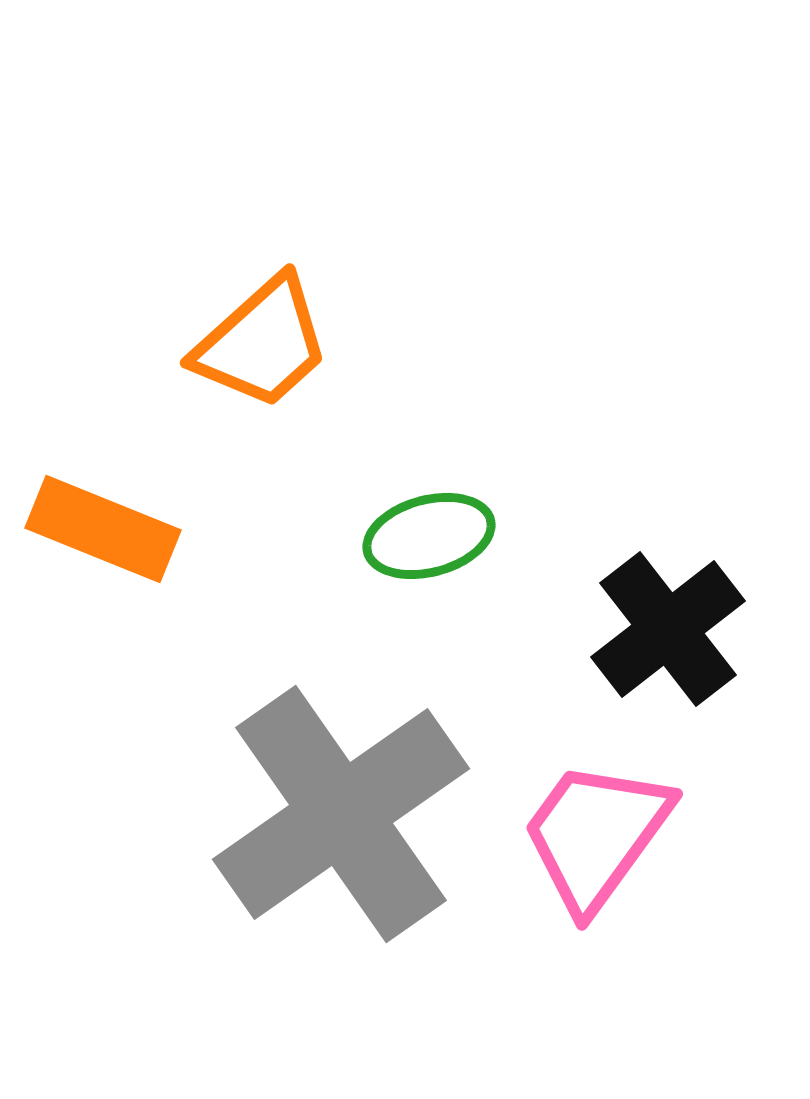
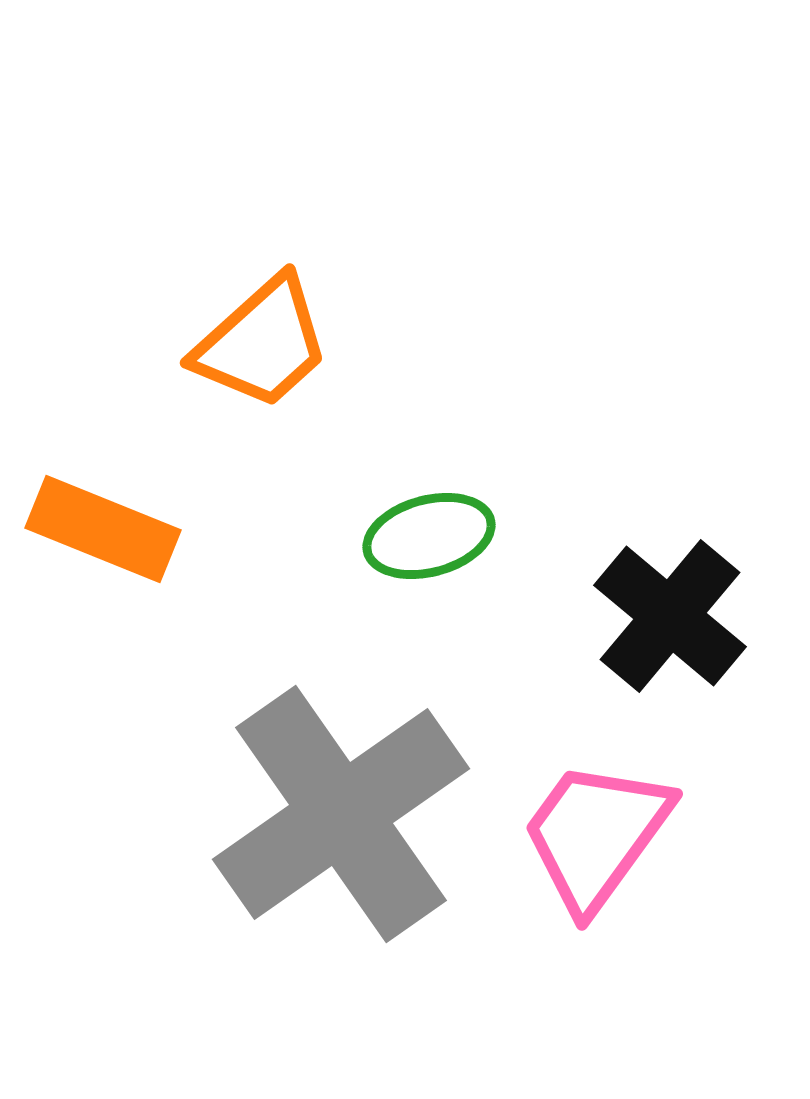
black cross: moved 2 px right, 13 px up; rotated 12 degrees counterclockwise
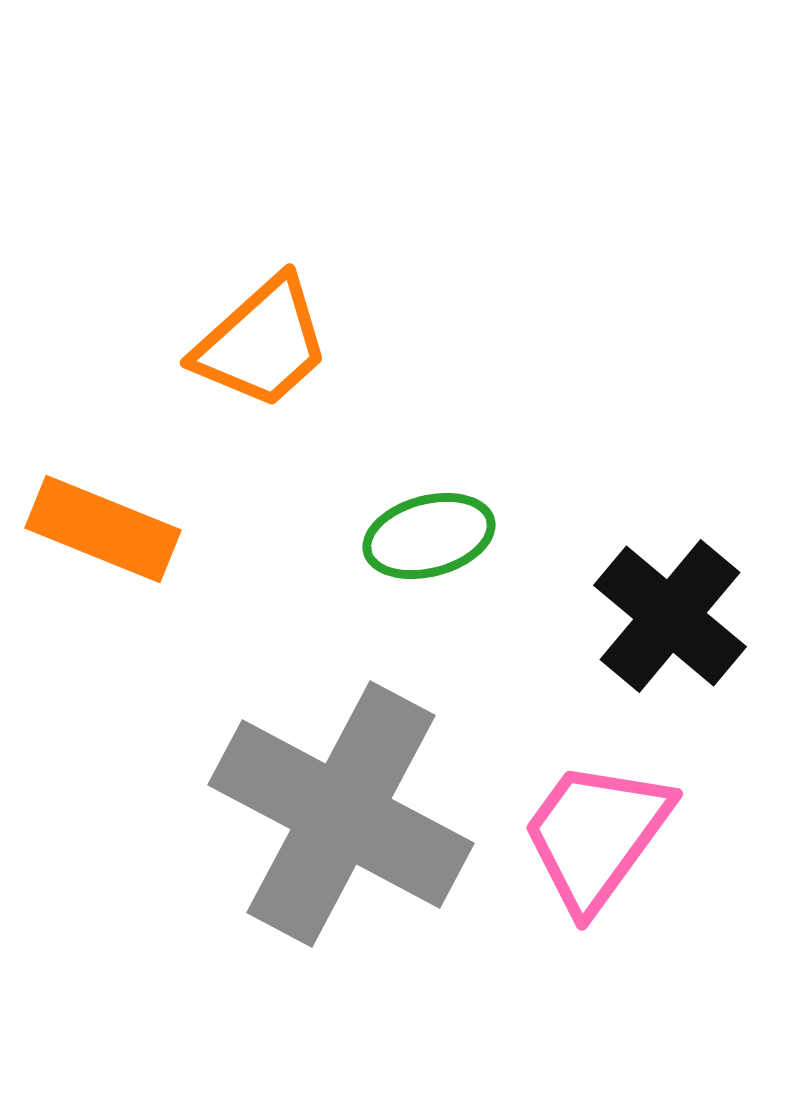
gray cross: rotated 27 degrees counterclockwise
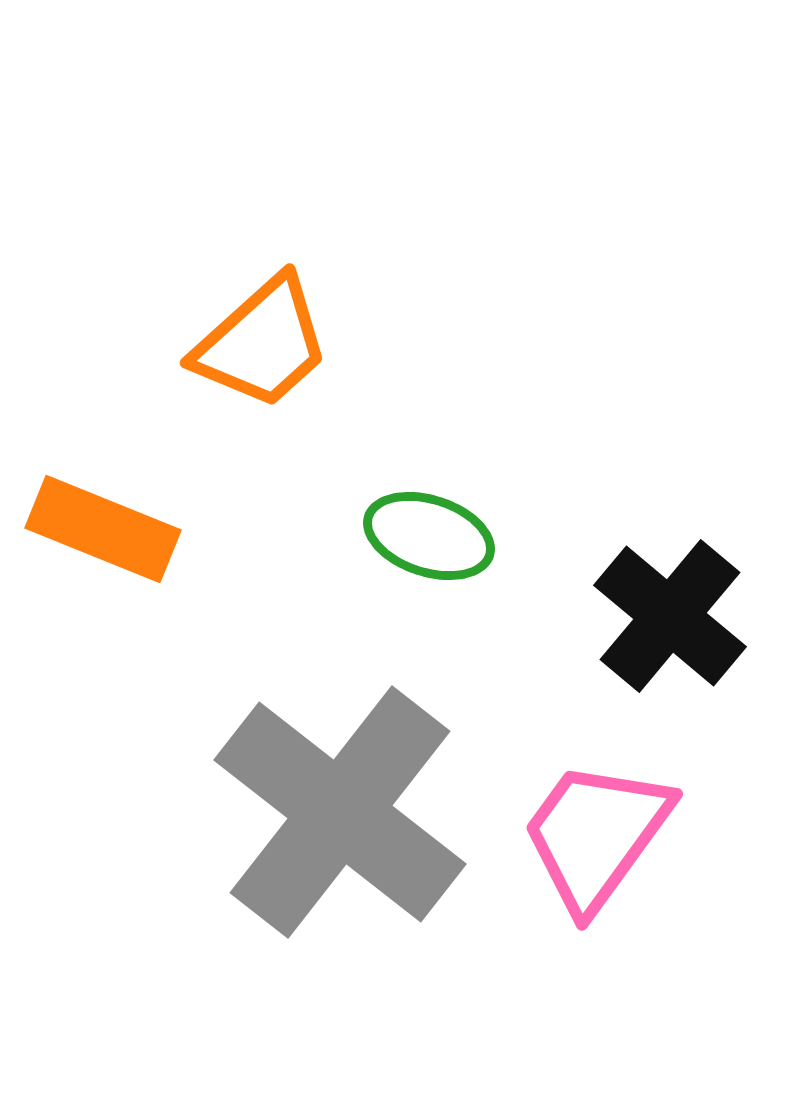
green ellipse: rotated 33 degrees clockwise
gray cross: moved 1 px left, 2 px up; rotated 10 degrees clockwise
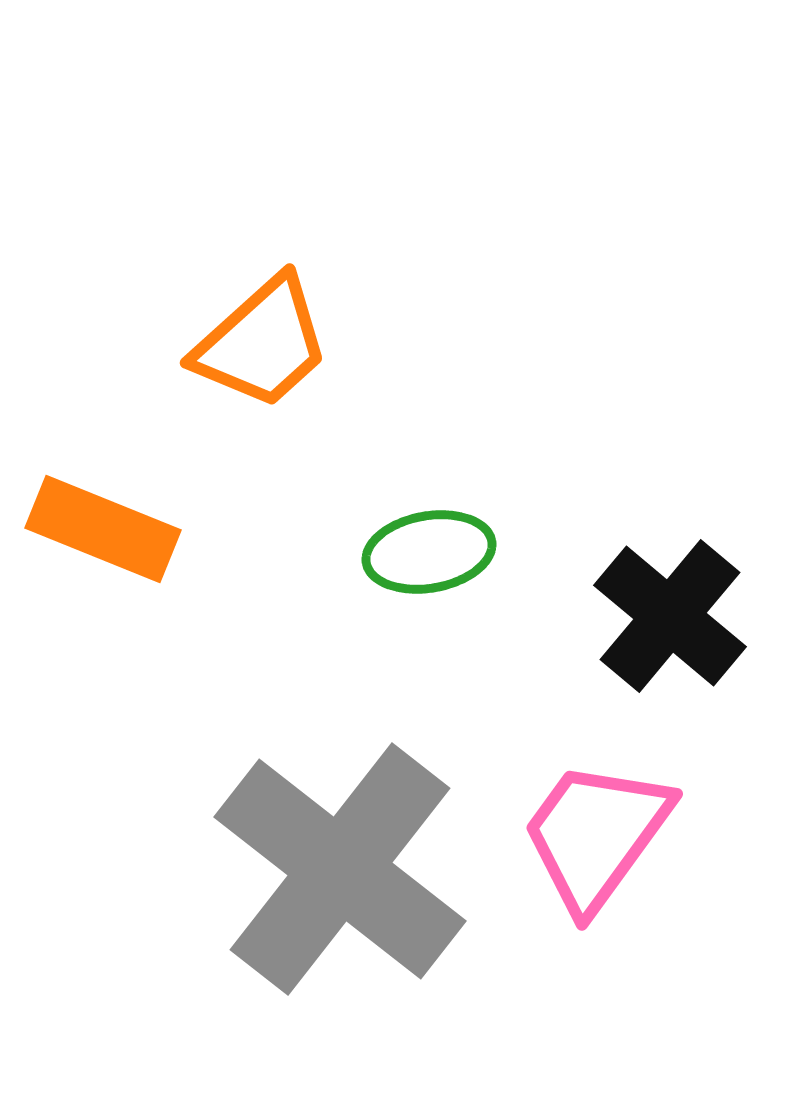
green ellipse: moved 16 px down; rotated 28 degrees counterclockwise
gray cross: moved 57 px down
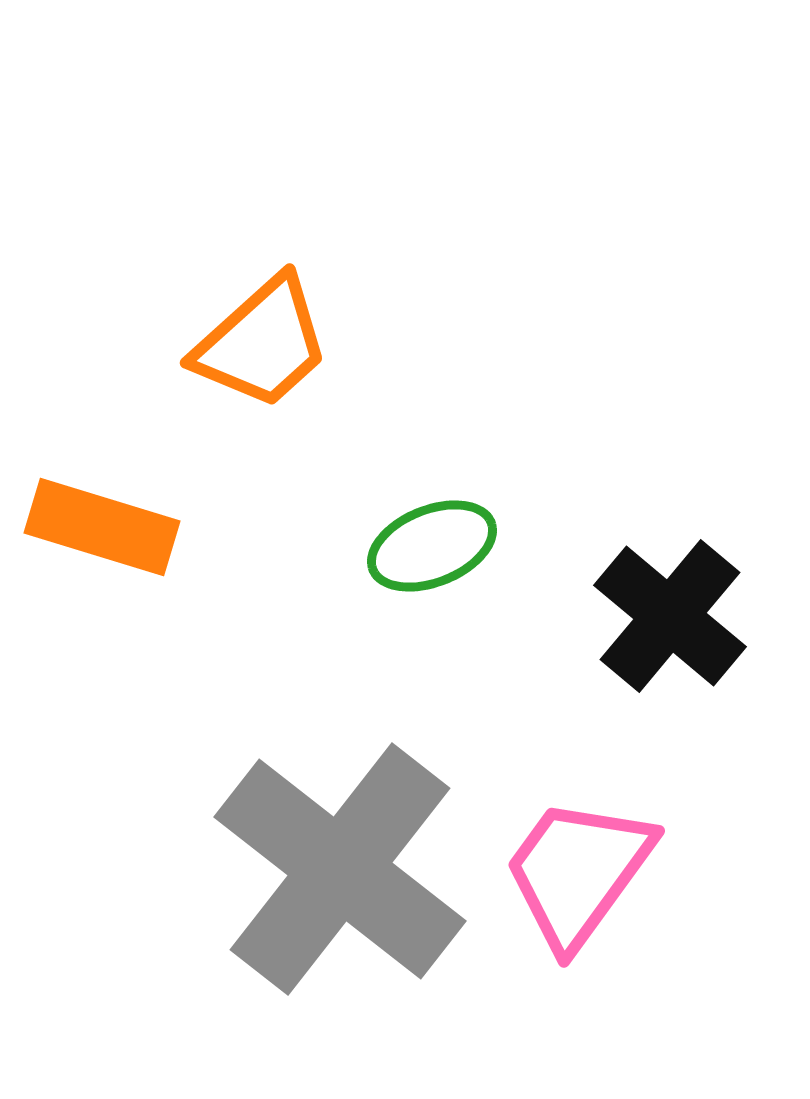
orange rectangle: moved 1 px left, 2 px up; rotated 5 degrees counterclockwise
green ellipse: moved 3 px right, 6 px up; rotated 12 degrees counterclockwise
pink trapezoid: moved 18 px left, 37 px down
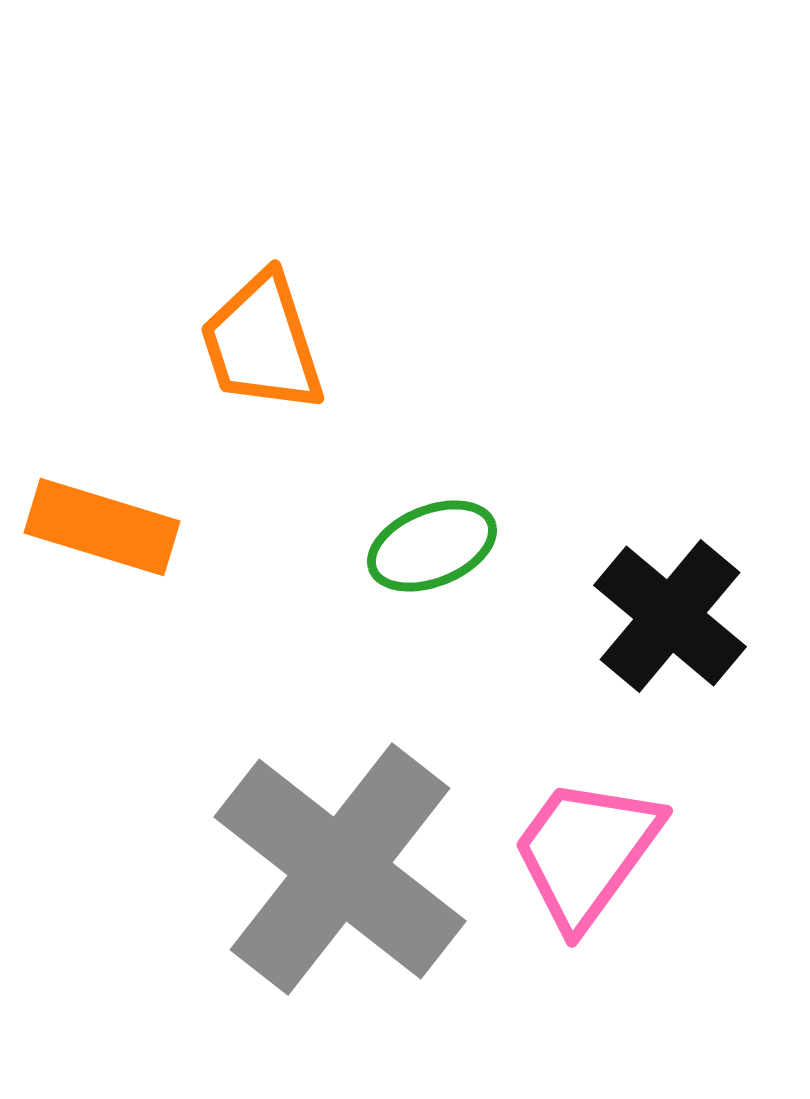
orange trapezoid: rotated 114 degrees clockwise
pink trapezoid: moved 8 px right, 20 px up
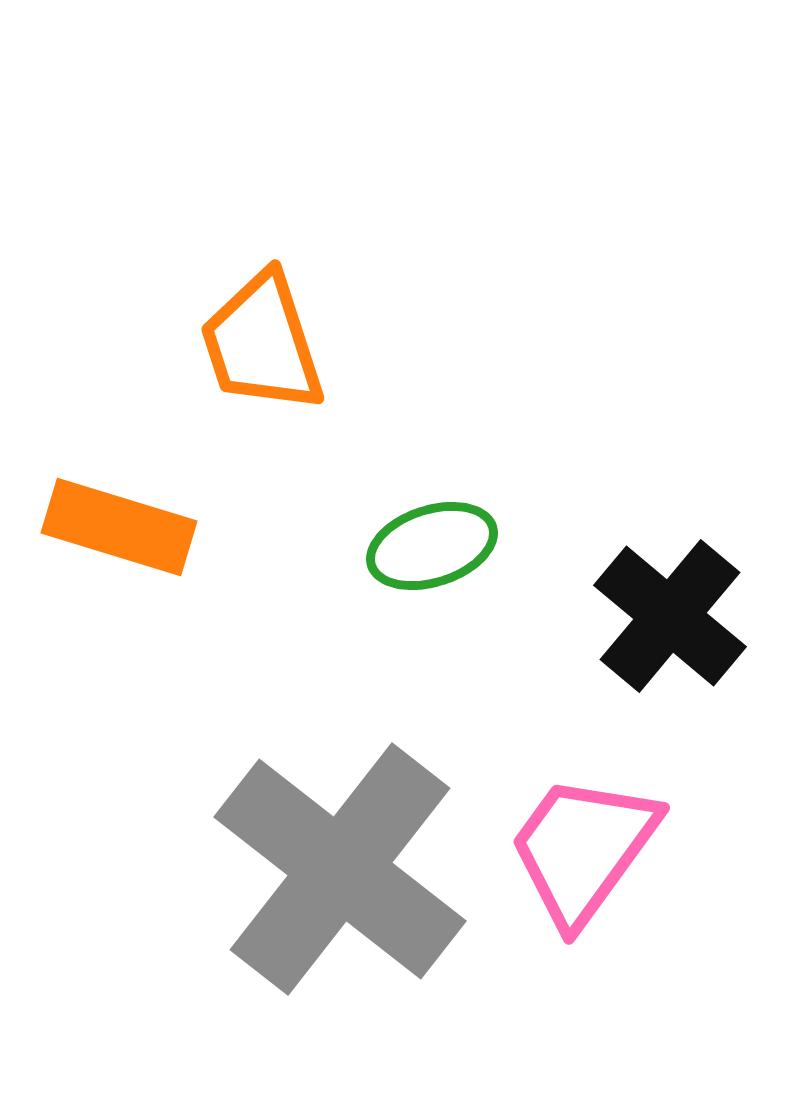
orange rectangle: moved 17 px right
green ellipse: rotated 4 degrees clockwise
pink trapezoid: moved 3 px left, 3 px up
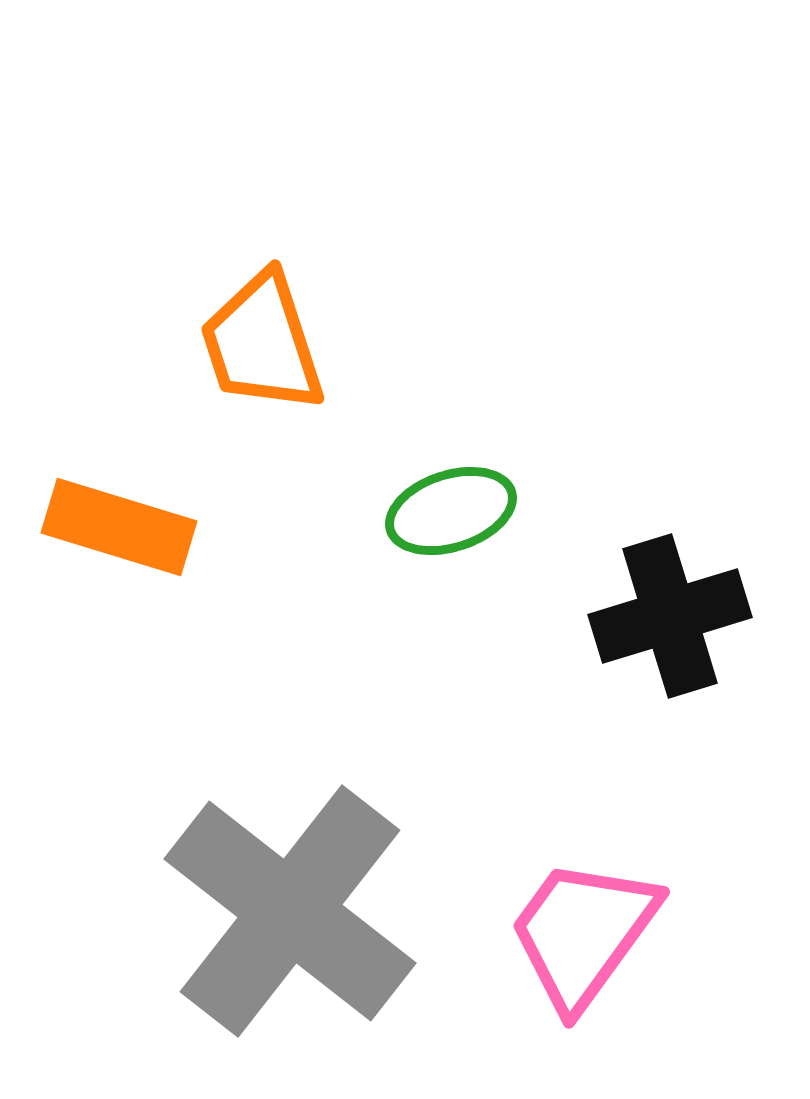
green ellipse: moved 19 px right, 35 px up
black cross: rotated 33 degrees clockwise
pink trapezoid: moved 84 px down
gray cross: moved 50 px left, 42 px down
